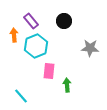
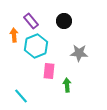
gray star: moved 11 px left, 5 px down
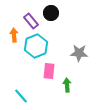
black circle: moved 13 px left, 8 px up
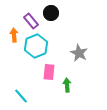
gray star: rotated 24 degrees clockwise
pink rectangle: moved 1 px down
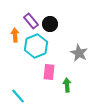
black circle: moved 1 px left, 11 px down
orange arrow: moved 1 px right
cyan line: moved 3 px left
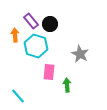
cyan hexagon: rotated 20 degrees counterclockwise
gray star: moved 1 px right, 1 px down
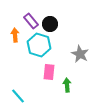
cyan hexagon: moved 3 px right, 1 px up
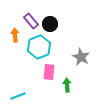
cyan hexagon: moved 2 px down; rotated 20 degrees clockwise
gray star: moved 1 px right, 3 px down
cyan line: rotated 70 degrees counterclockwise
